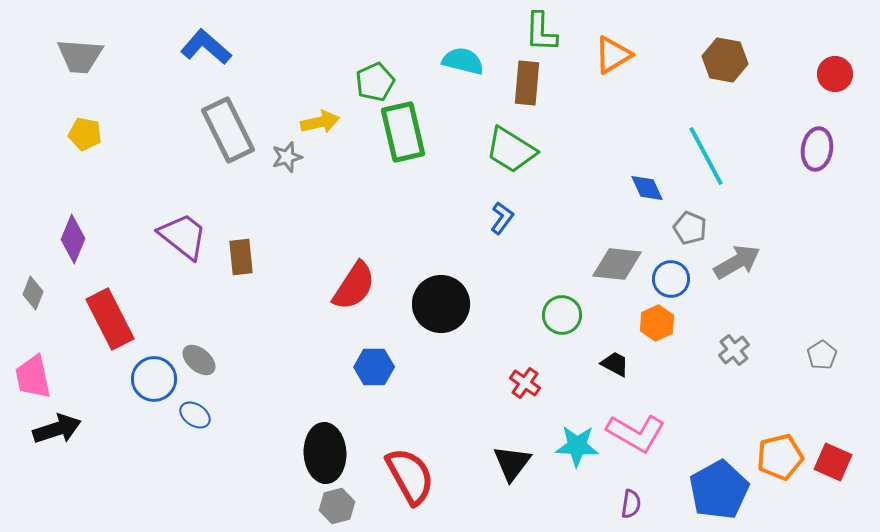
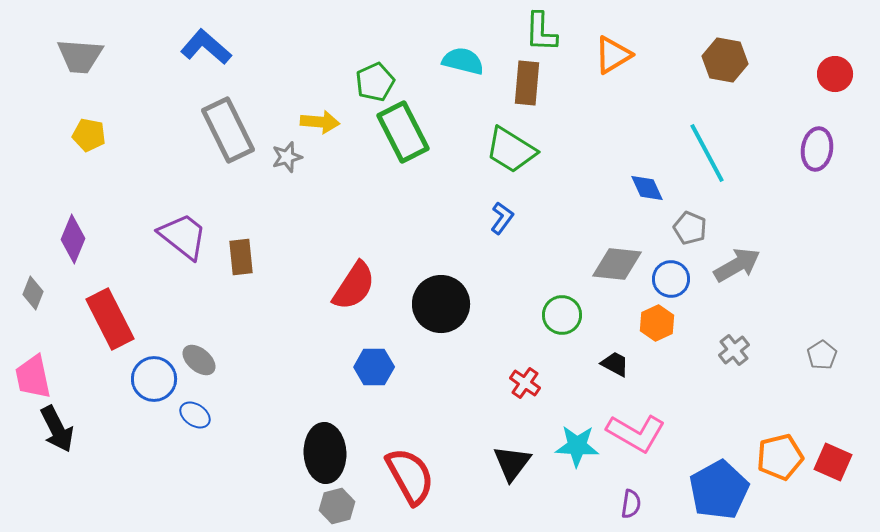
yellow arrow at (320, 122): rotated 18 degrees clockwise
green rectangle at (403, 132): rotated 14 degrees counterclockwise
yellow pentagon at (85, 134): moved 4 px right, 1 px down
cyan line at (706, 156): moved 1 px right, 3 px up
gray arrow at (737, 262): moved 3 px down
black arrow at (57, 429): rotated 81 degrees clockwise
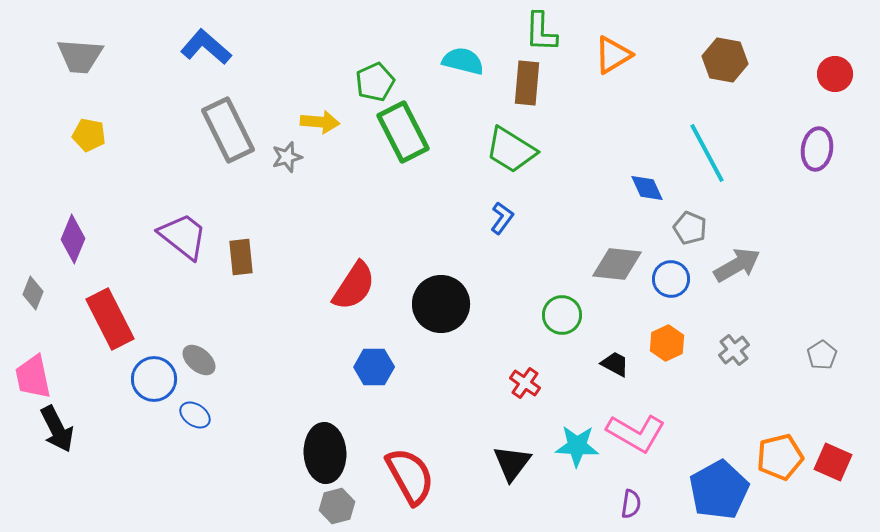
orange hexagon at (657, 323): moved 10 px right, 20 px down
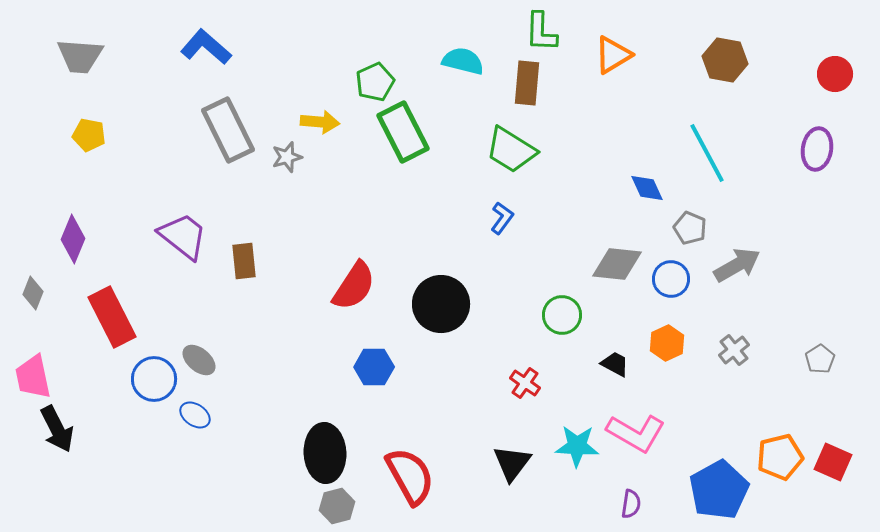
brown rectangle at (241, 257): moved 3 px right, 4 px down
red rectangle at (110, 319): moved 2 px right, 2 px up
gray pentagon at (822, 355): moved 2 px left, 4 px down
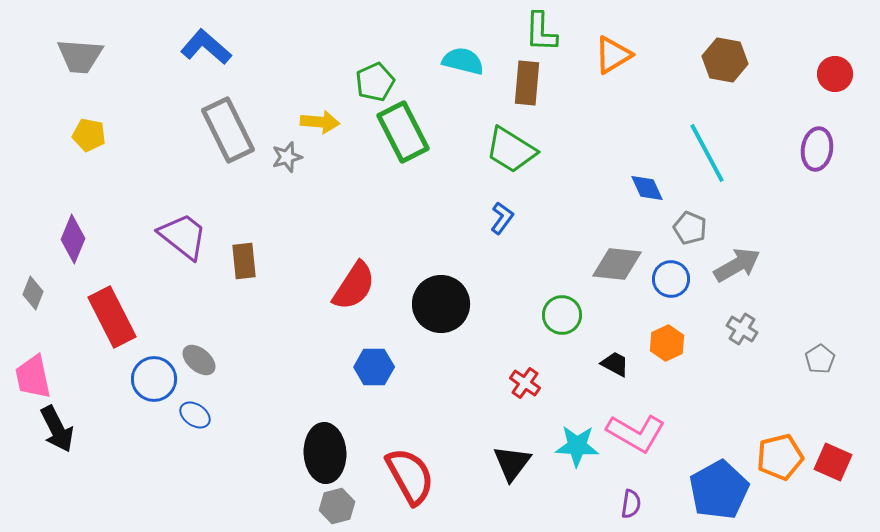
gray cross at (734, 350): moved 8 px right, 21 px up; rotated 20 degrees counterclockwise
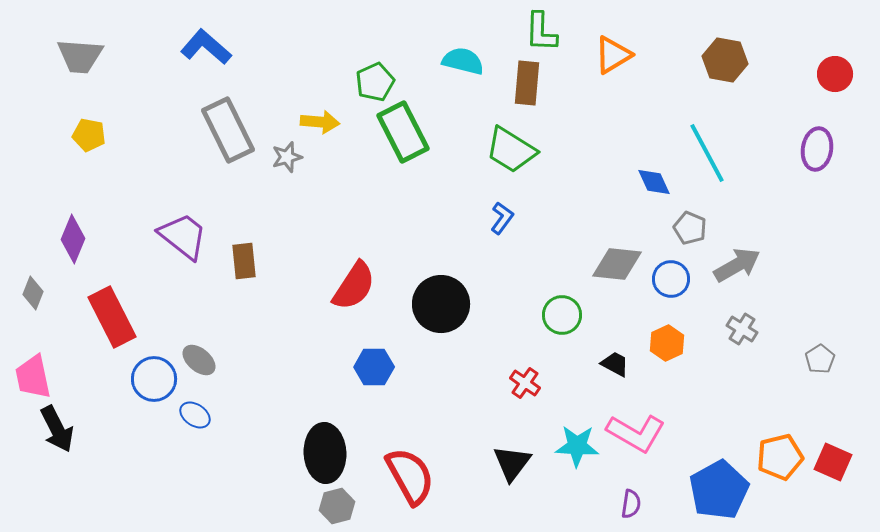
blue diamond at (647, 188): moved 7 px right, 6 px up
